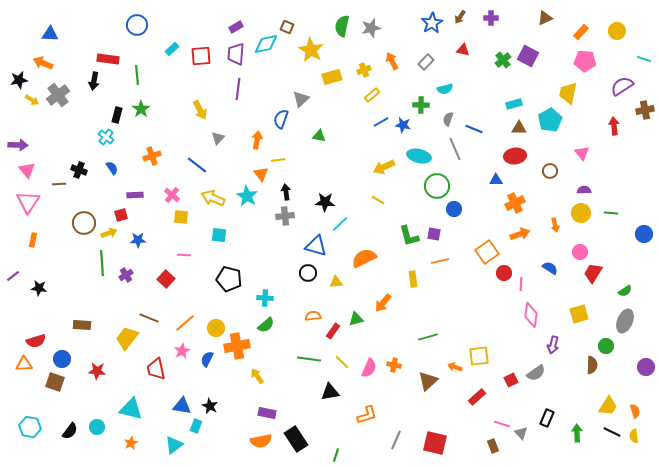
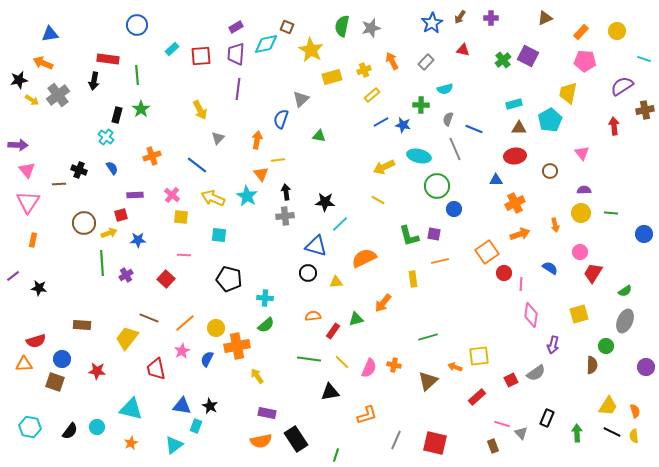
blue triangle at (50, 34): rotated 12 degrees counterclockwise
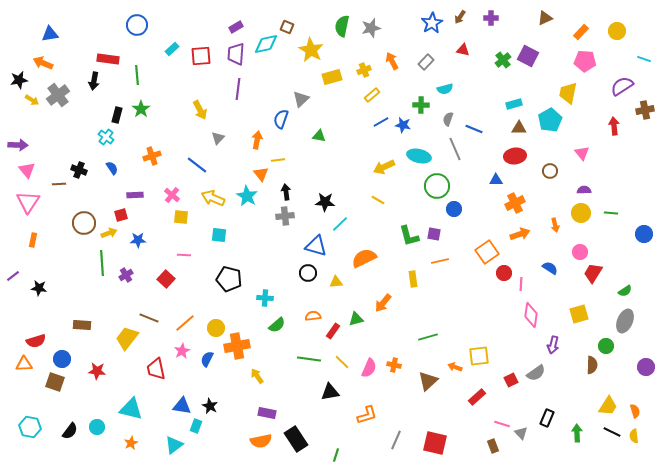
green semicircle at (266, 325): moved 11 px right
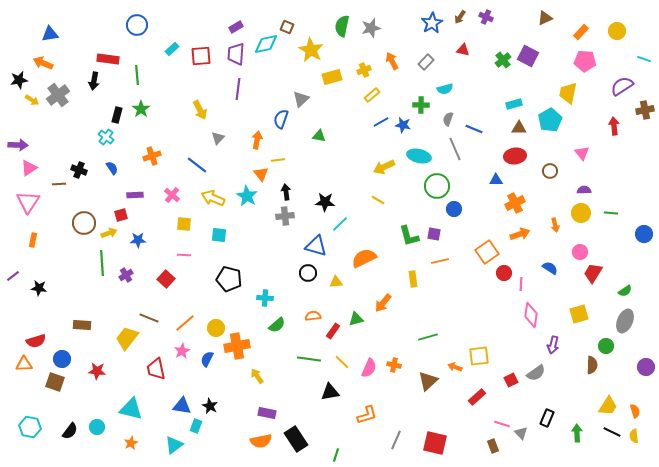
purple cross at (491, 18): moved 5 px left, 1 px up; rotated 24 degrees clockwise
pink triangle at (27, 170): moved 2 px right, 2 px up; rotated 36 degrees clockwise
yellow square at (181, 217): moved 3 px right, 7 px down
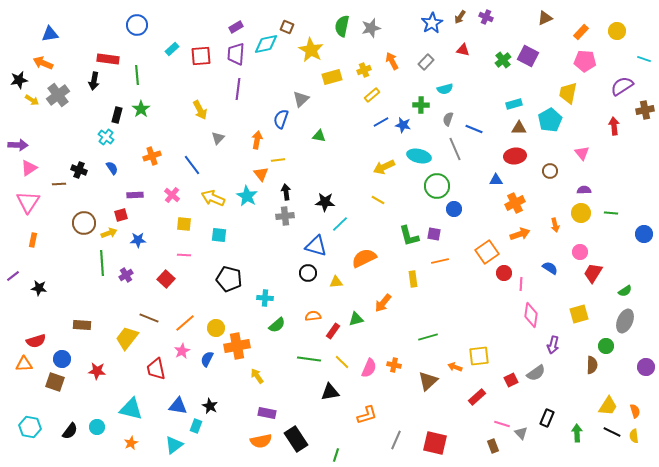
blue line at (197, 165): moved 5 px left; rotated 15 degrees clockwise
blue triangle at (182, 406): moved 4 px left
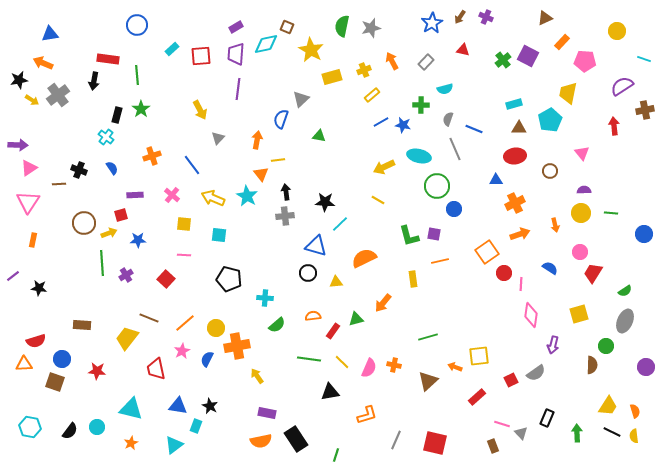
orange rectangle at (581, 32): moved 19 px left, 10 px down
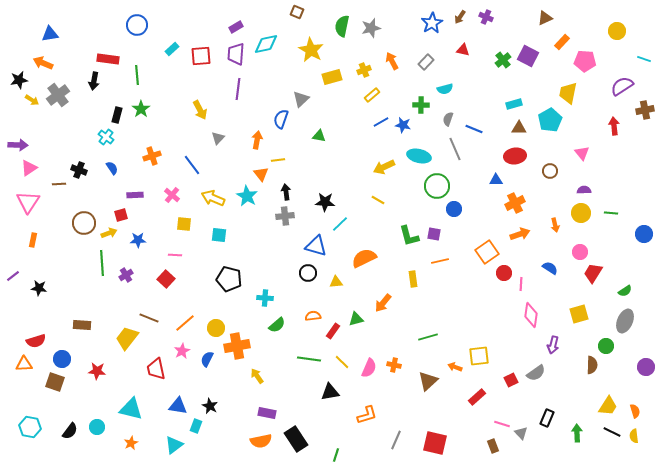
brown square at (287, 27): moved 10 px right, 15 px up
pink line at (184, 255): moved 9 px left
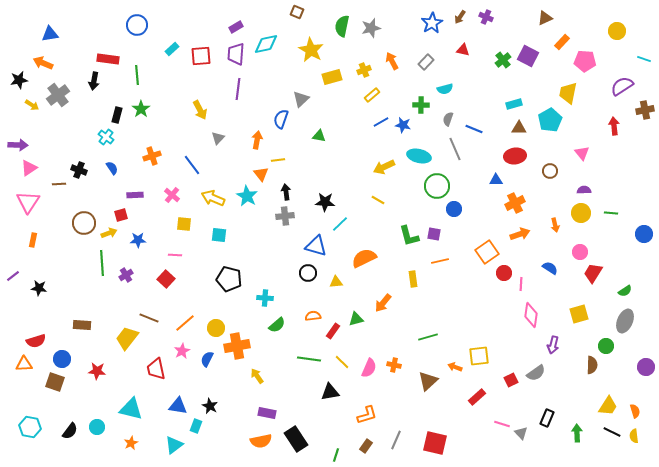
yellow arrow at (32, 100): moved 5 px down
brown rectangle at (493, 446): moved 127 px left; rotated 56 degrees clockwise
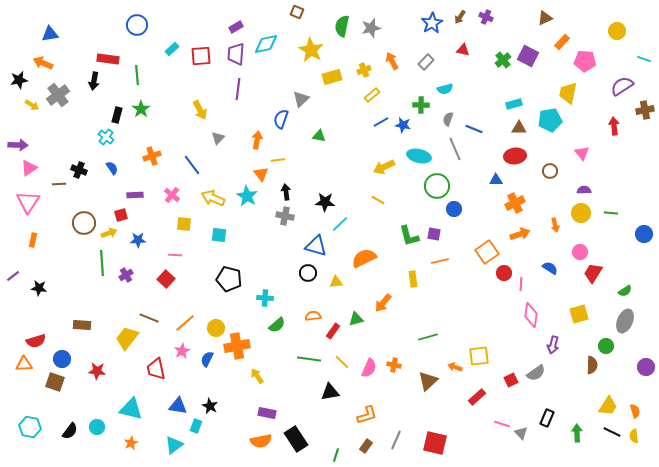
cyan pentagon at (550, 120): rotated 20 degrees clockwise
gray cross at (285, 216): rotated 18 degrees clockwise
